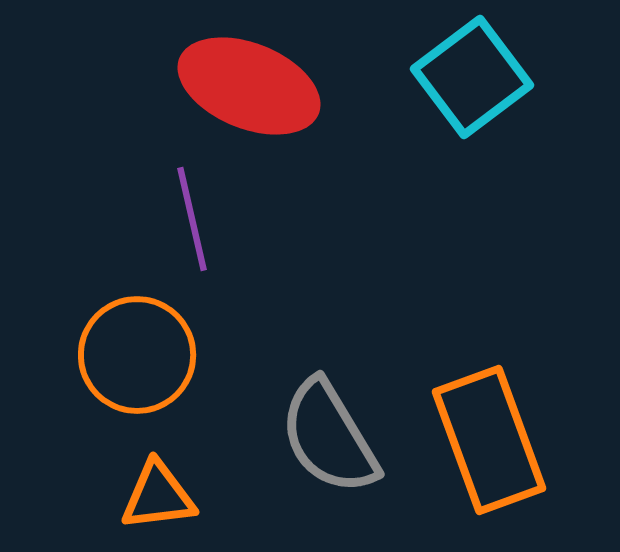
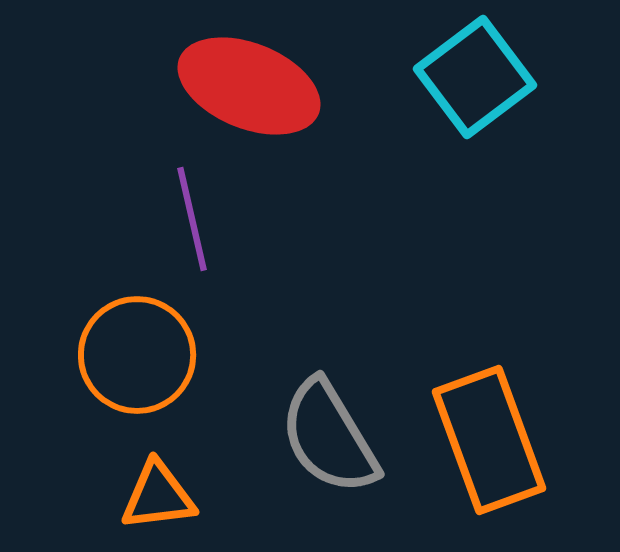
cyan square: moved 3 px right
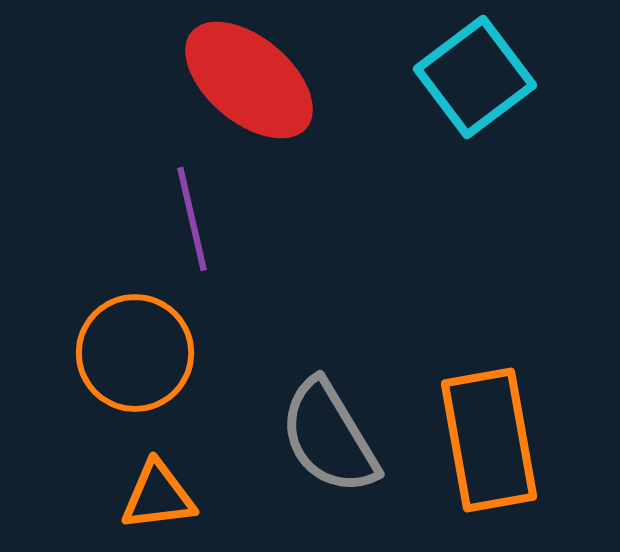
red ellipse: moved 6 px up; rotated 18 degrees clockwise
orange circle: moved 2 px left, 2 px up
orange rectangle: rotated 10 degrees clockwise
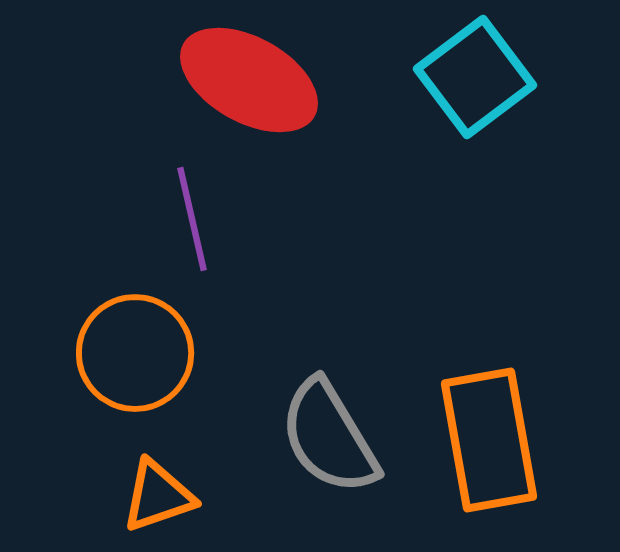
red ellipse: rotated 11 degrees counterclockwise
orange triangle: rotated 12 degrees counterclockwise
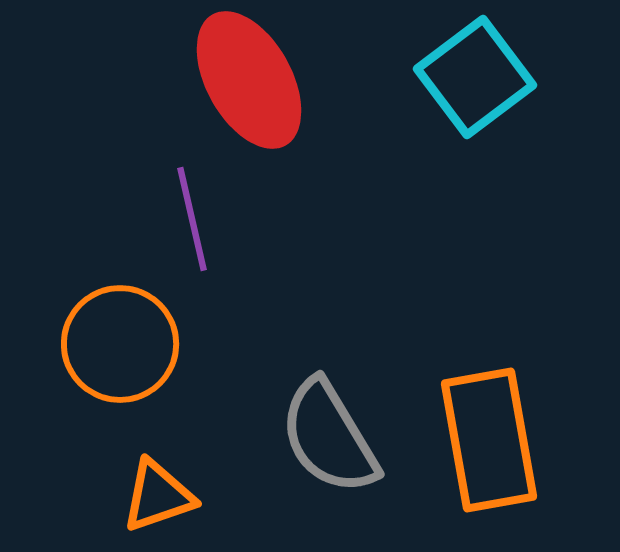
red ellipse: rotated 32 degrees clockwise
orange circle: moved 15 px left, 9 px up
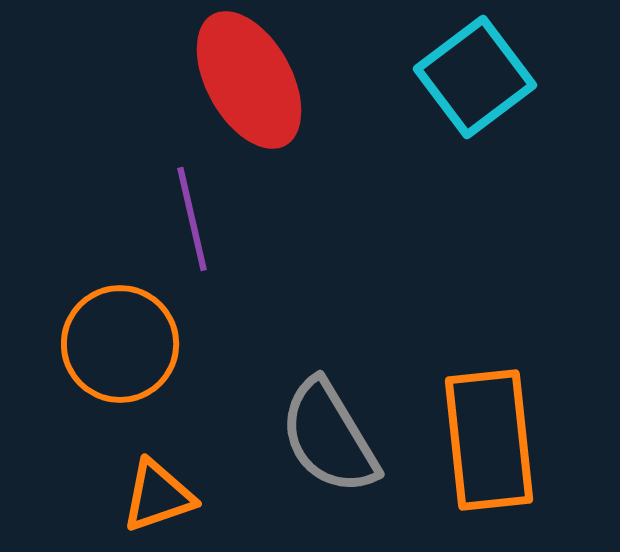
orange rectangle: rotated 4 degrees clockwise
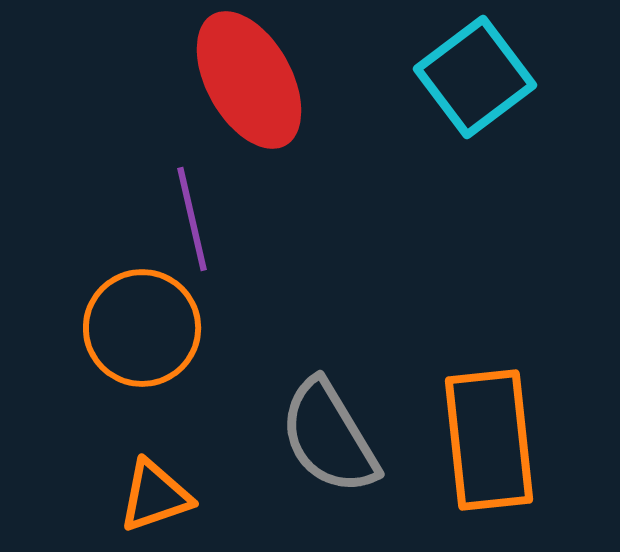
orange circle: moved 22 px right, 16 px up
orange triangle: moved 3 px left
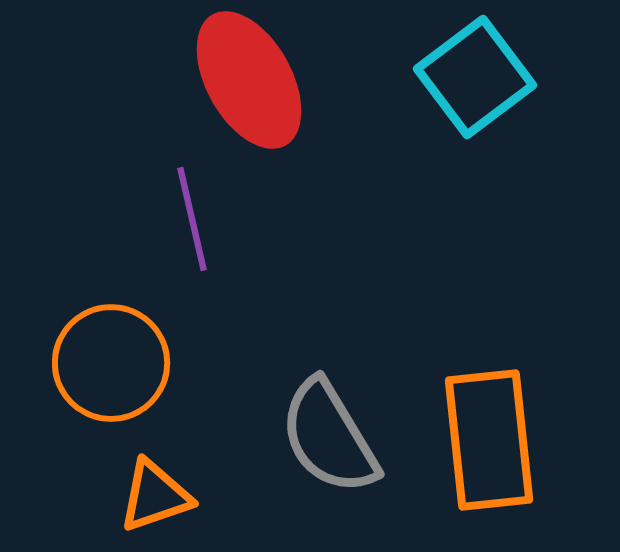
orange circle: moved 31 px left, 35 px down
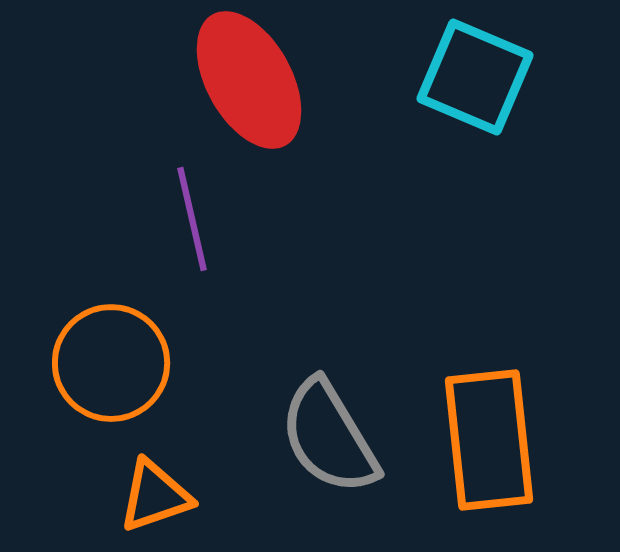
cyan square: rotated 30 degrees counterclockwise
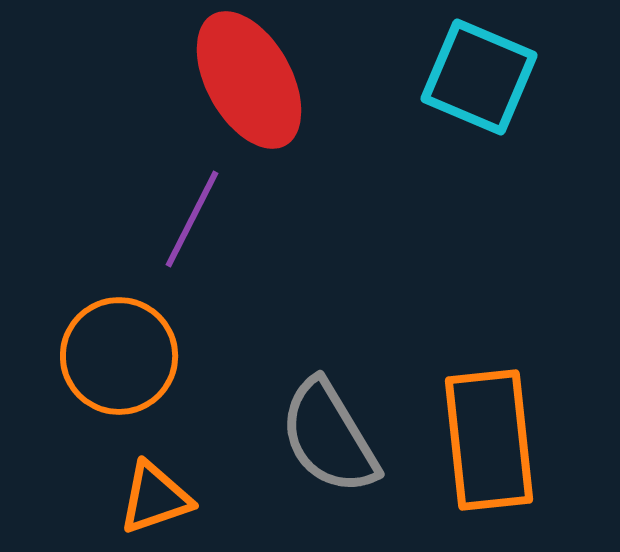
cyan square: moved 4 px right
purple line: rotated 40 degrees clockwise
orange circle: moved 8 px right, 7 px up
orange triangle: moved 2 px down
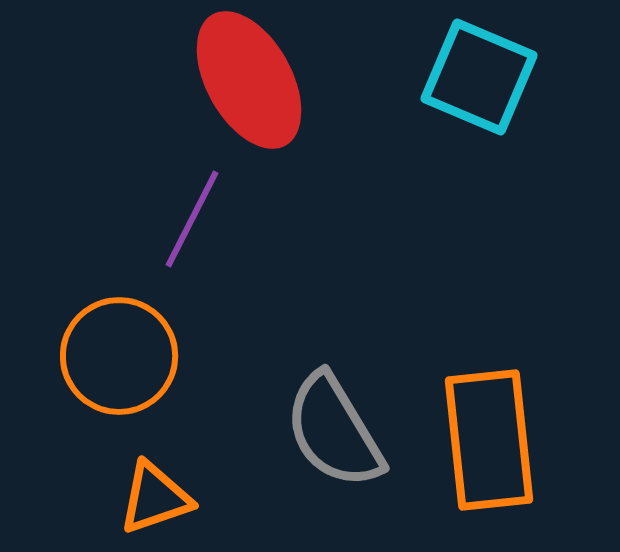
gray semicircle: moved 5 px right, 6 px up
